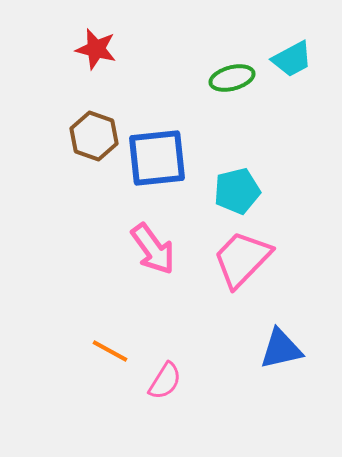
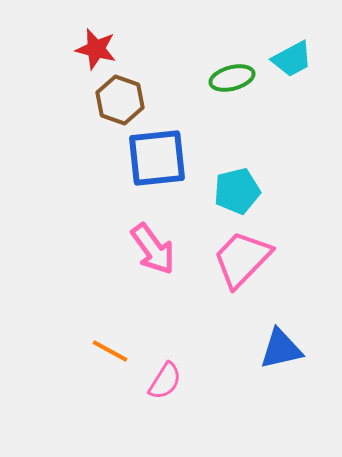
brown hexagon: moved 26 px right, 36 px up
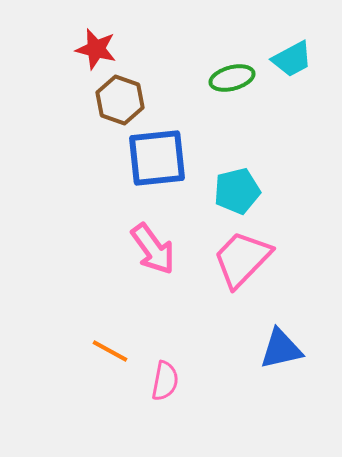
pink semicircle: rotated 21 degrees counterclockwise
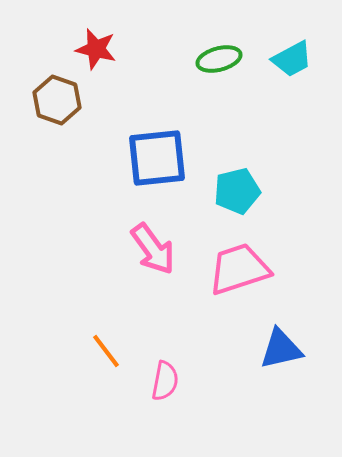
green ellipse: moved 13 px left, 19 px up
brown hexagon: moved 63 px left
pink trapezoid: moved 3 px left, 10 px down; rotated 28 degrees clockwise
orange line: moved 4 px left; rotated 24 degrees clockwise
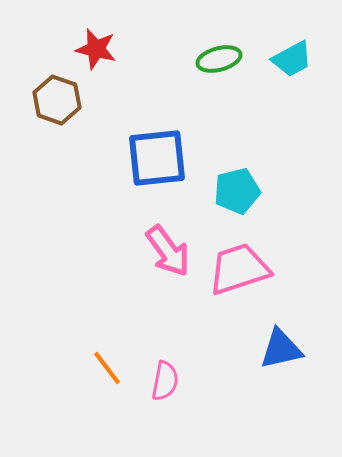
pink arrow: moved 15 px right, 2 px down
orange line: moved 1 px right, 17 px down
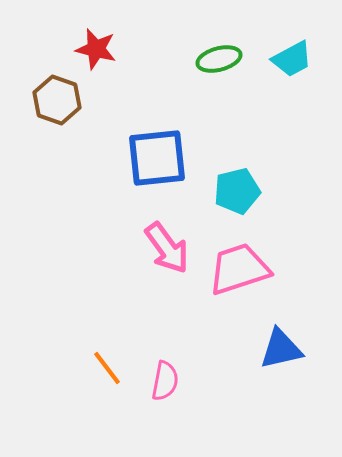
pink arrow: moved 1 px left, 3 px up
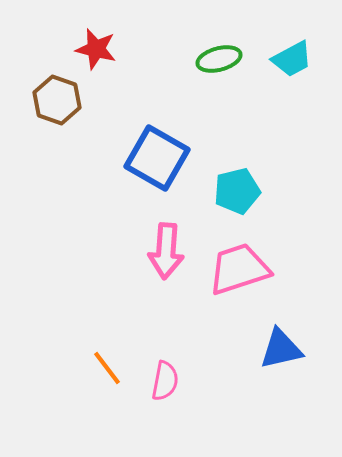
blue square: rotated 36 degrees clockwise
pink arrow: moved 1 px left, 3 px down; rotated 40 degrees clockwise
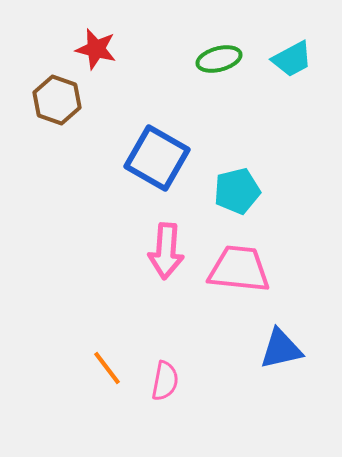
pink trapezoid: rotated 24 degrees clockwise
